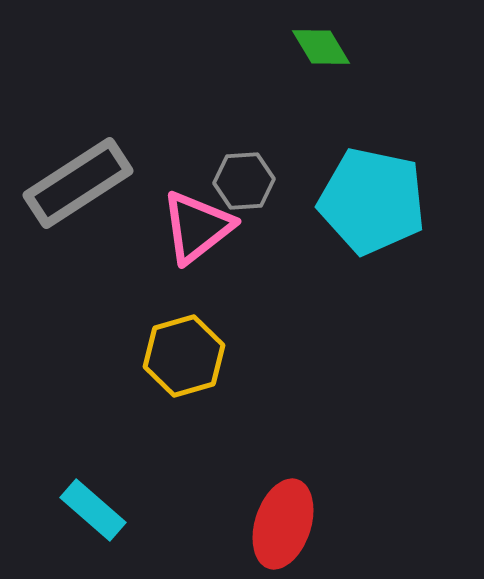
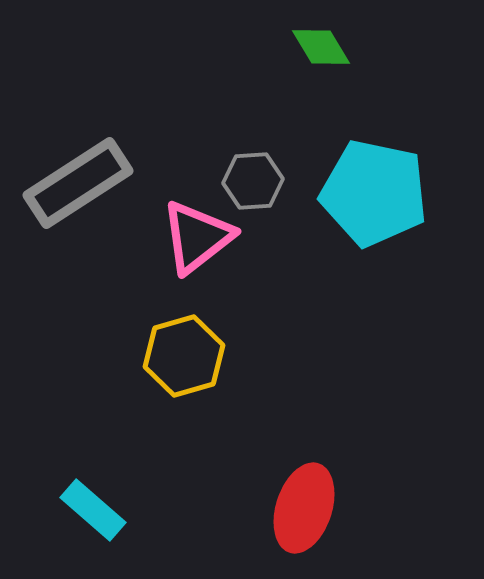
gray hexagon: moved 9 px right
cyan pentagon: moved 2 px right, 8 px up
pink triangle: moved 10 px down
red ellipse: moved 21 px right, 16 px up
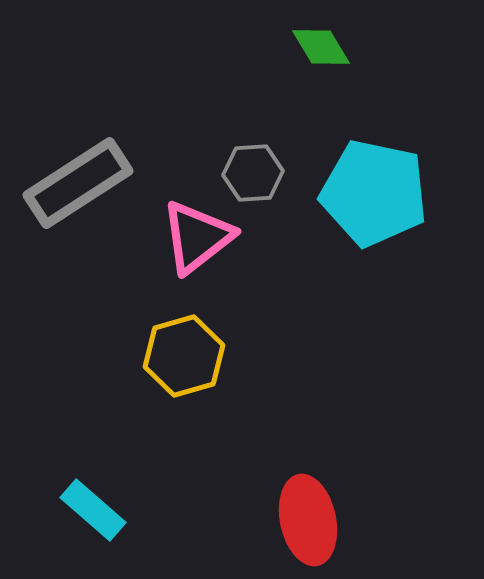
gray hexagon: moved 8 px up
red ellipse: moved 4 px right, 12 px down; rotated 30 degrees counterclockwise
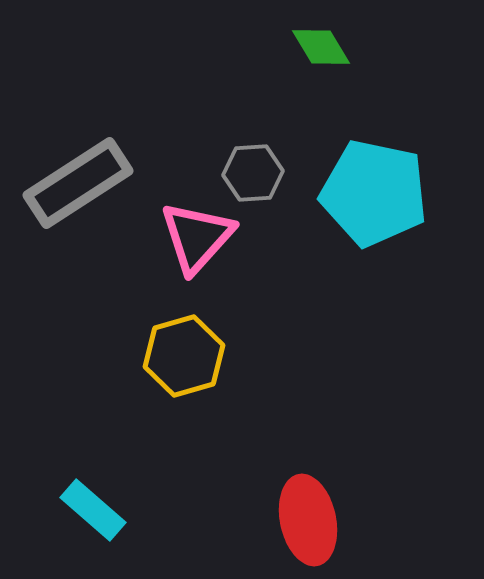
pink triangle: rotated 10 degrees counterclockwise
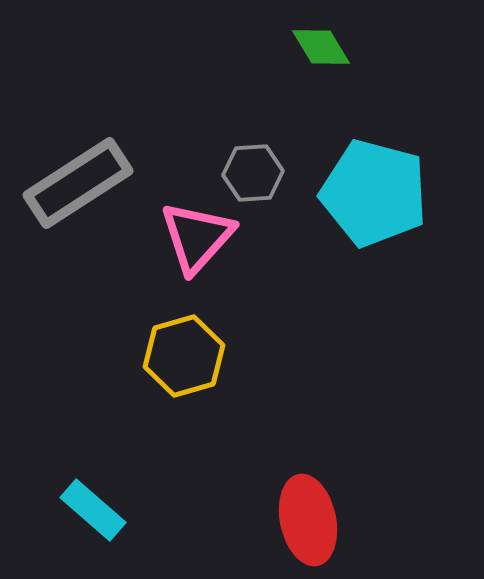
cyan pentagon: rotated 3 degrees clockwise
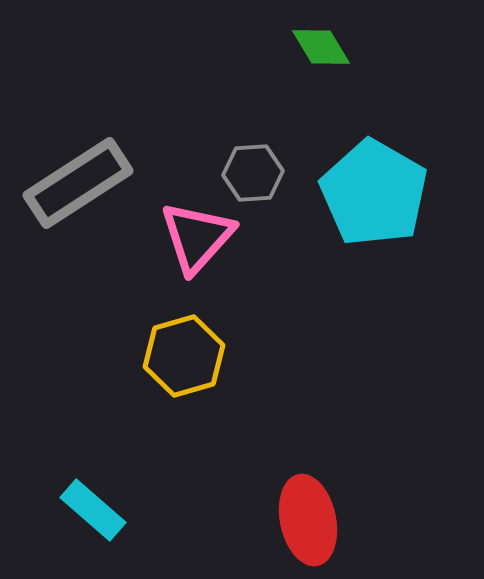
cyan pentagon: rotated 15 degrees clockwise
